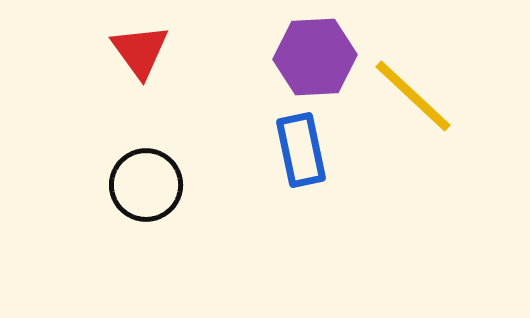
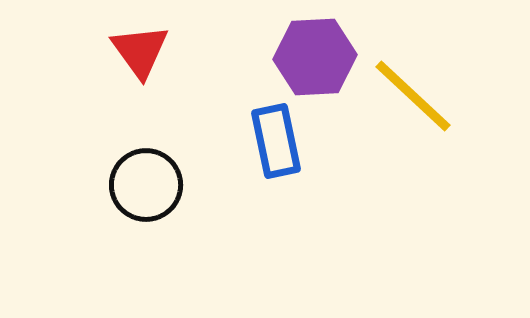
blue rectangle: moved 25 px left, 9 px up
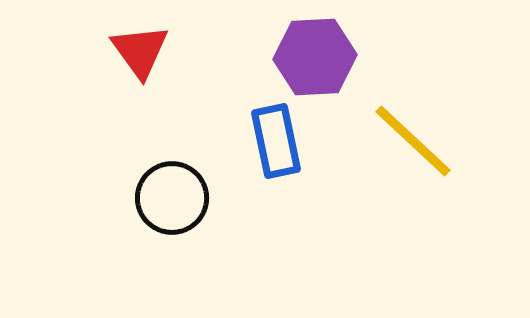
yellow line: moved 45 px down
black circle: moved 26 px right, 13 px down
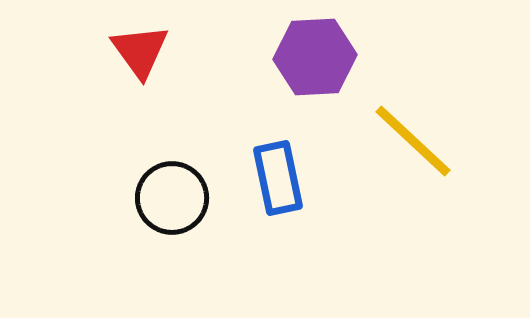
blue rectangle: moved 2 px right, 37 px down
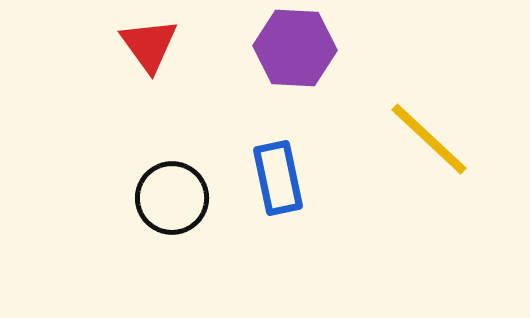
red triangle: moved 9 px right, 6 px up
purple hexagon: moved 20 px left, 9 px up; rotated 6 degrees clockwise
yellow line: moved 16 px right, 2 px up
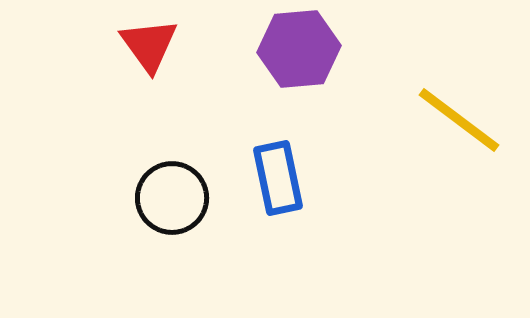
purple hexagon: moved 4 px right, 1 px down; rotated 8 degrees counterclockwise
yellow line: moved 30 px right, 19 px up; rotated 6 degrees counterclockwise
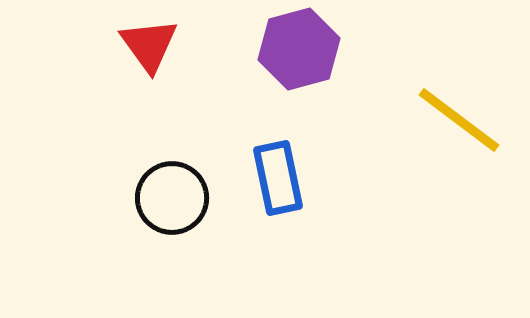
purple hexagon: rotated 10 degrees counterclockwise
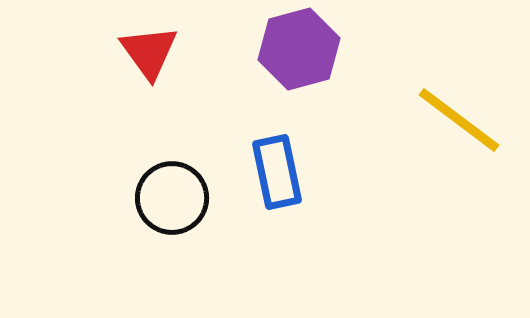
red triangle: moved 7 px down
blue rectangle: moved 1 px left, 6 px up
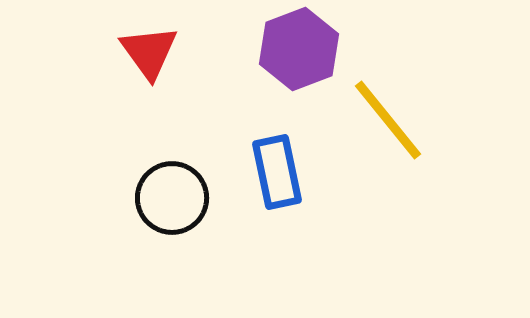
purple hexagon: rotated 6 degrees counterclockwise
yellow line: moved 71 px left; rotated 14 degrees clockwise
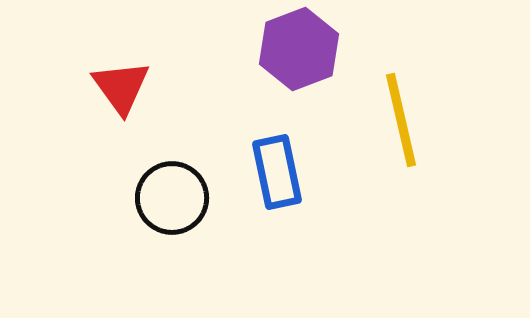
red triangle: moved 28 px left, 35 px down
yellow line: moved 13 px right; rotated 26 degrees clockwise
